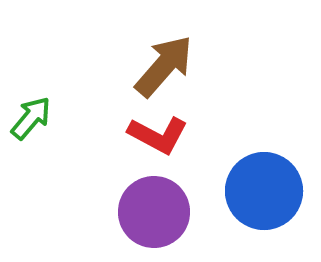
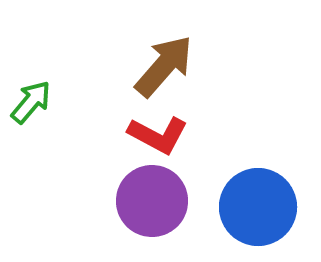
green arrow: moved 16 px up
blue circle: moved 6 px left, 16 px down
purple circle: moved 2 px left, 11 px up
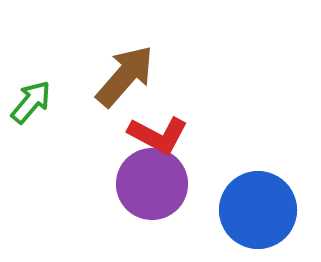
brown arrow: moved 39 px left, 10 px down
purple circle: moved 17 px up
blue circle: moved 3 px down
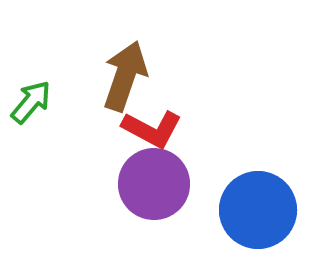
brown arrow: rotated 22 degrees counterclockwise
red L-shape: moved 6 px left, 6 px up
purple circle: moved 2 px right
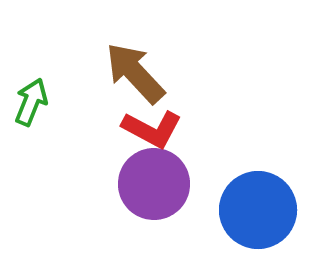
brown arrow: moved 10 px right, 3 px up; rotated 62 degrees counterclockwise
green arrow: rotated 18 degrees counterclockwise
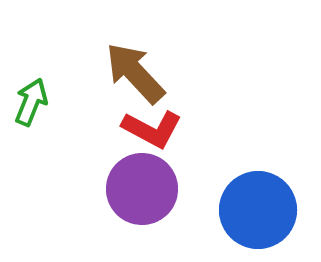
purple circle: moved 12 px left, 5 px down
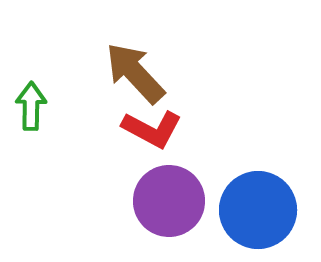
green arrow: moved 4 px down; rotated 21 degrees counterclockwise
purple circle: moved 27 px right, 12 px down
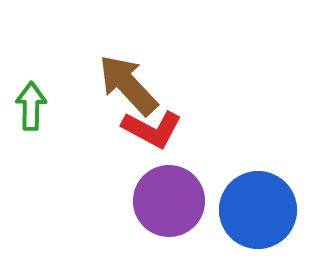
brown arrow: moved 7 px left, 12 px down
